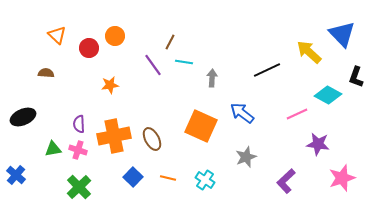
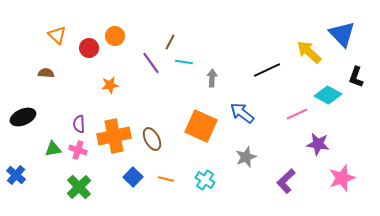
purple line: moved 2 px left, 2 px up
orange line: moved 2 px left, 1 px down
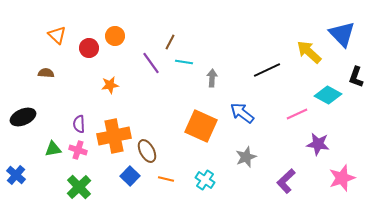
brown ellipse: moved 5 px left, 12 px down
blue square: moved 3 px left, 1 px up
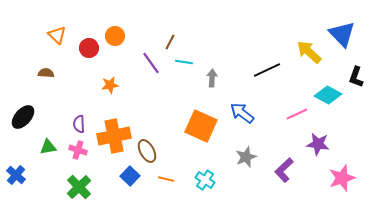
black ellipse: rotated 25 degrees counterclockwise
green triangle: moved 5 px left, 2 px up
purple L-shape: moved 2 px left, 11 px up
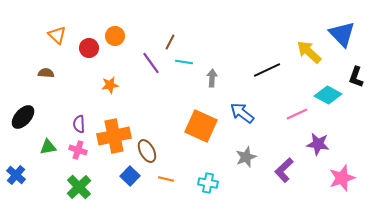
cyan cross: moved 3 px right, 3 px down; rotated 24 degrees counterclockwise
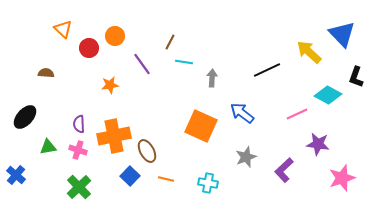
orange triangle: moved 6 px right, 6 px up
purple line: moved 9 px left, 1 px down
black ellipse: moved 2 px right
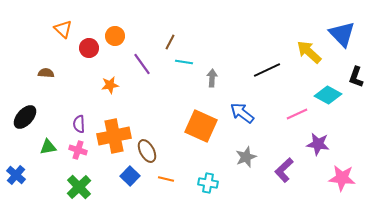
pink star: rotated 24 degrees clockwise
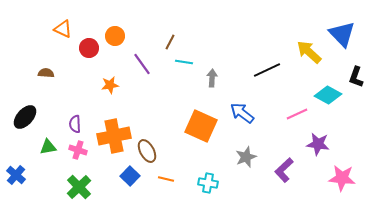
orange triangle: rotated 18 degrees counterclockwise
purple semicircle: moved 4 px left
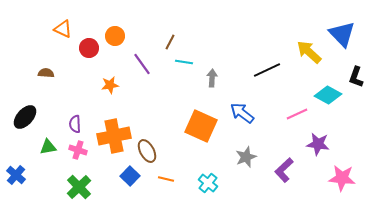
cyan cross: rotated 30 degrees clockwise
